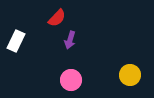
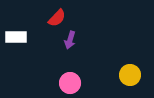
white rectangle: moved 4 px up; rotated 65 degrees clockwise
pink circle: moved 1 px left, 3 px down
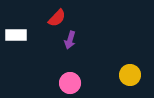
white rectangle: moved 2 px up
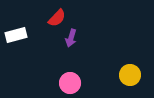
white rectangle: rotated 15 degrees counterclockwise
purple arrow: moved 1 px right, 2 px up
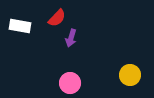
white rectangle: moved 4 px right, 9 px up; rotated 25 degrees clockwise
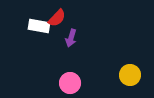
white rectangle: moved 19 px right
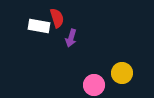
red semicircle: rotated 60 degrees counterclockwise
yellow circle: moved 8 px left, 2 px up
pink circle: moved 24 px right, 2 px down
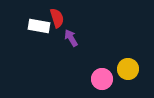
purple arrow: rotated 132 degrees clockwise
yellow circle: moved 6 px right, 4 px up
pink circle: moved 8 px right, 6 px up
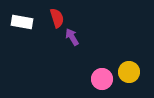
white rectangle: moved 17 px left, 4 px up
purple arrow: moved 1 px right, 1 px up
yellow circle: moved 1 px right, 3 px down
